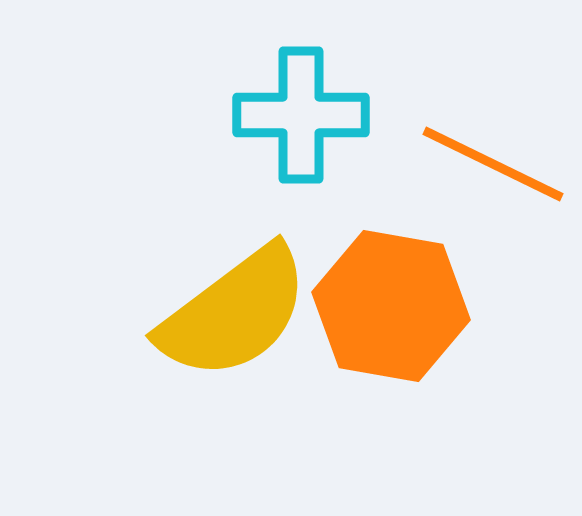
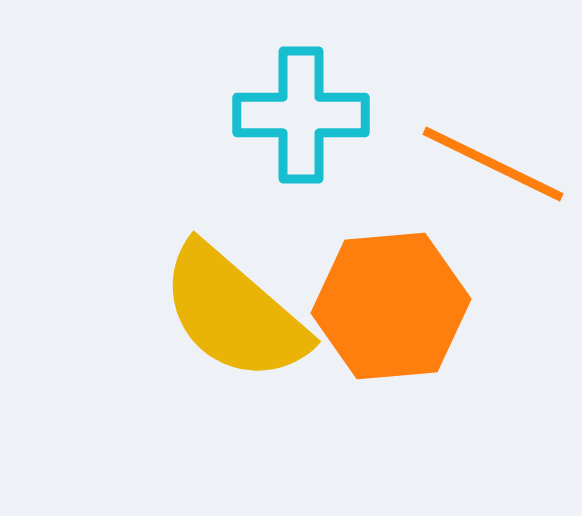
orange hexagon: rotated 15 degrees counterclockwise
yellow semicircle: rotated 78 degrees clockwise
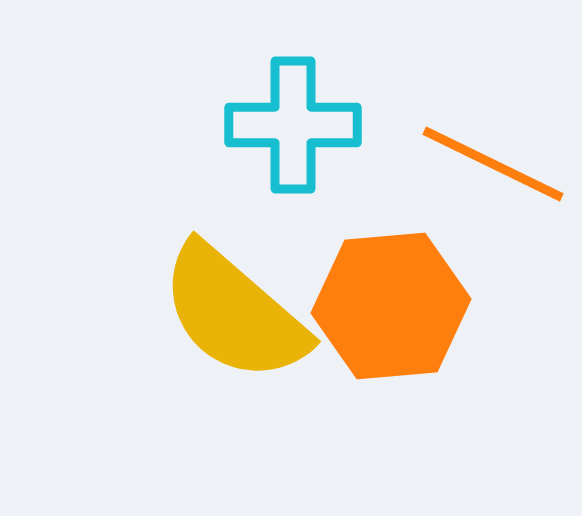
cyan cross: moved 8 px left, 10 px down
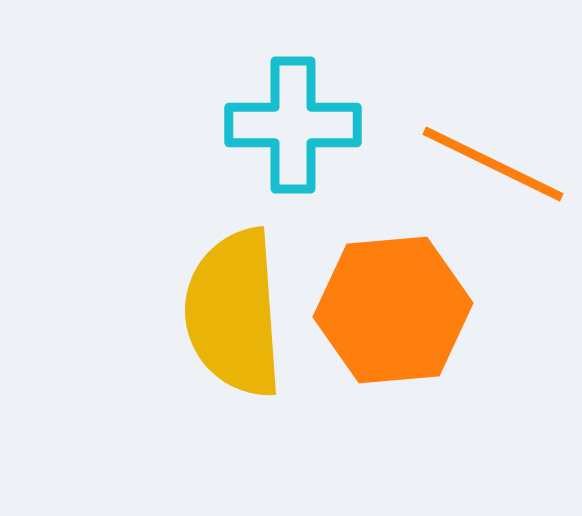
orange hexagon: moved 2 px right, 4 px down
yellow semicircle: rotated 45 degrees clockwise
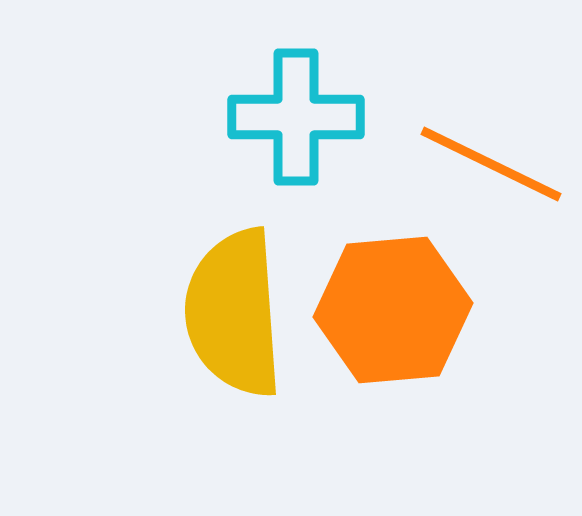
cyan cross: moved 3 px right, 8 px up
orange line: moved 2 px left
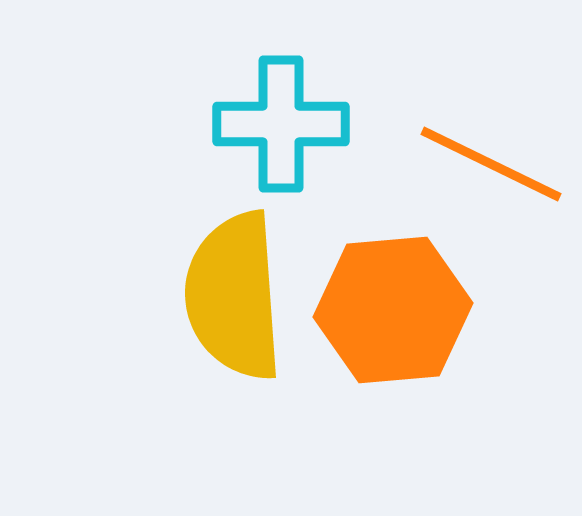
cyan cross: moved 15 px left, 7 px down
yellow semicircle: moved 17 px up
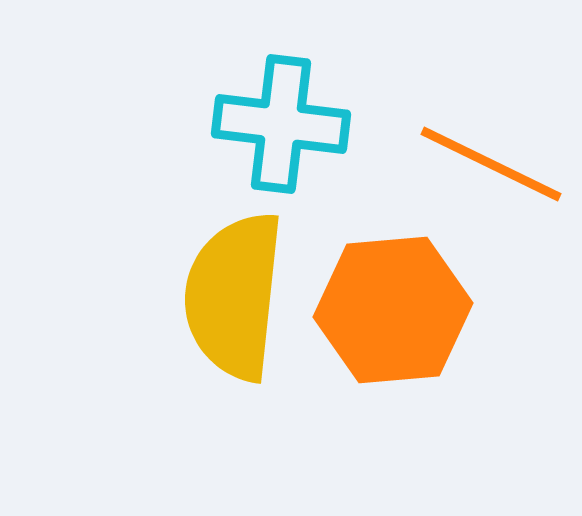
cyan cross: rotated 7 degrees clockwise
yellow semicircle: rotated 10 degrees clockwise
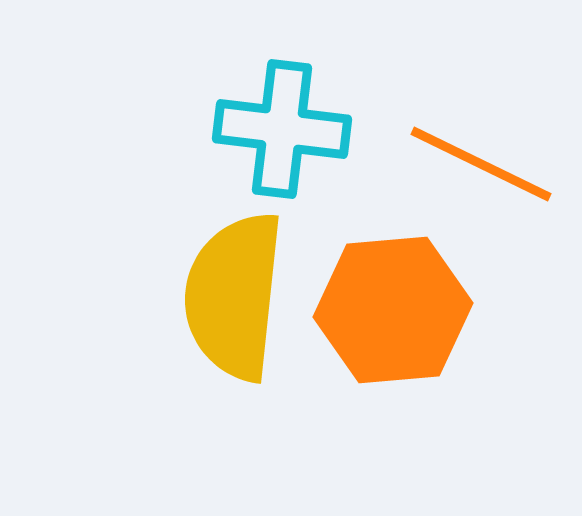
cyan cross: moved 1 px right, 5 px down
orange line: moved 10 px left
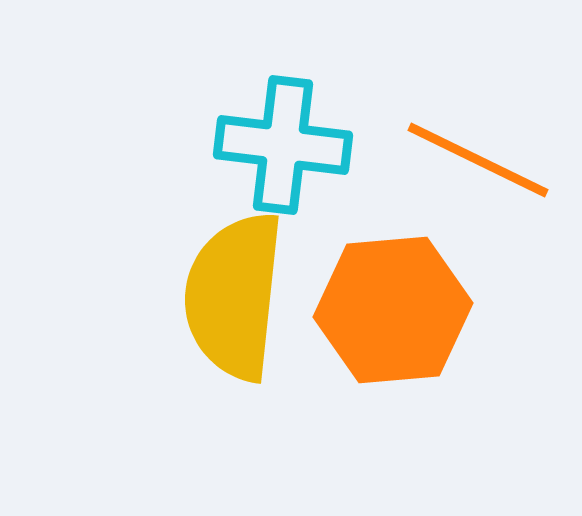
cyan cross: moved 1 px right, 16 px down
orange line: moved 3 px left, 4 px up
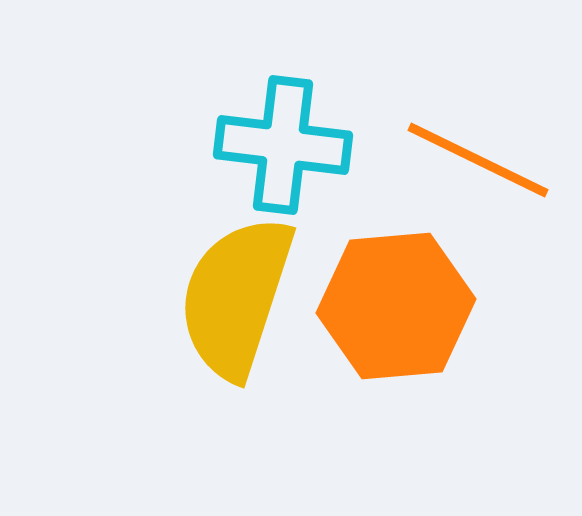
yellow semicircle: moved 2 px right, 1 px down; rotated 12 degrees clockwise
orange hexagon: moved 3 px right, 4 px up
